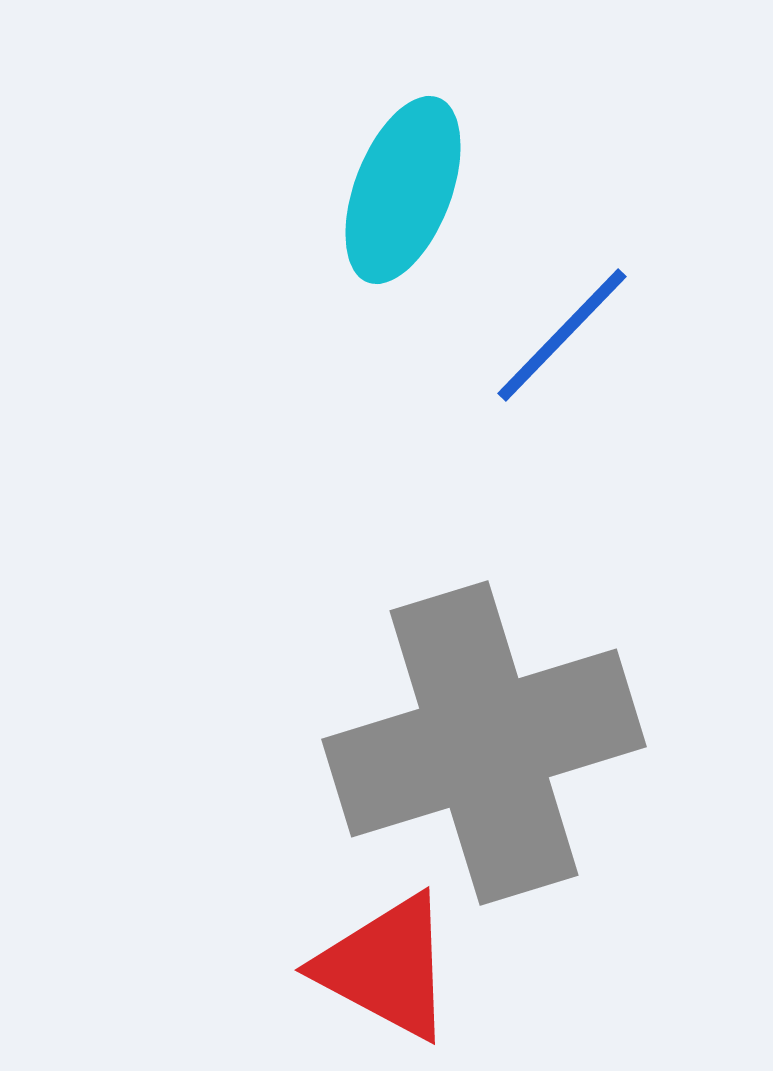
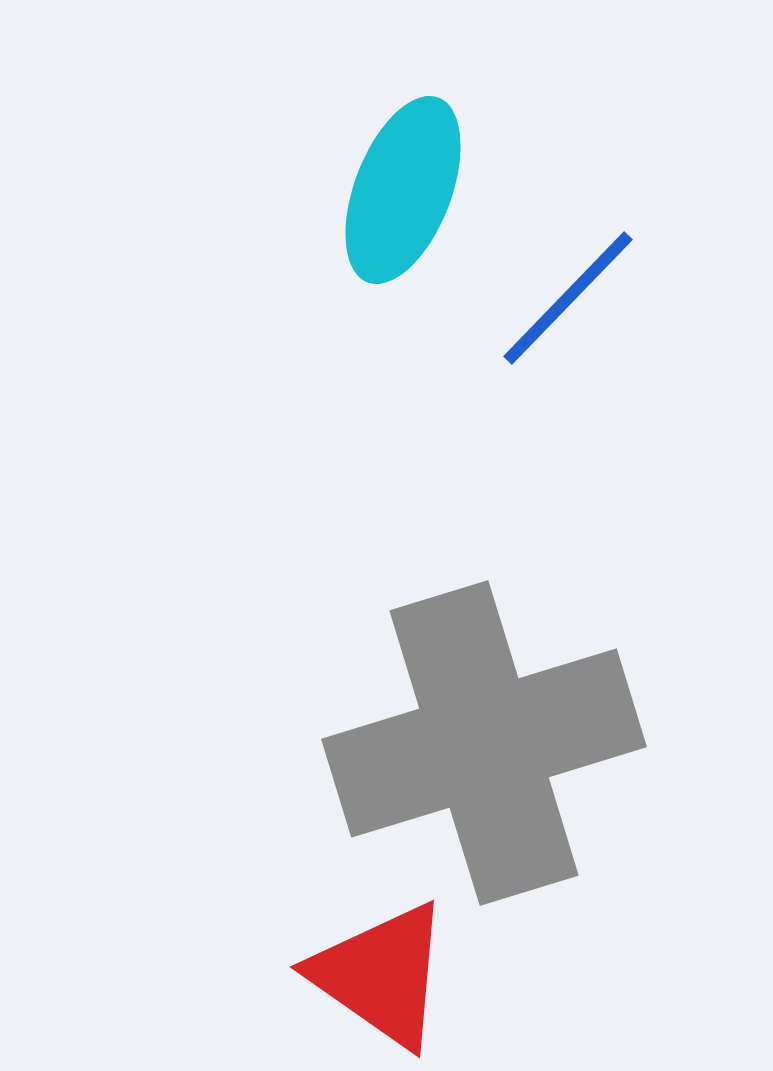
blue line: moved 6 px right, 37 px up
red triangle: moved 5 px left, 8 px down; rotated 7 degrees clockwise
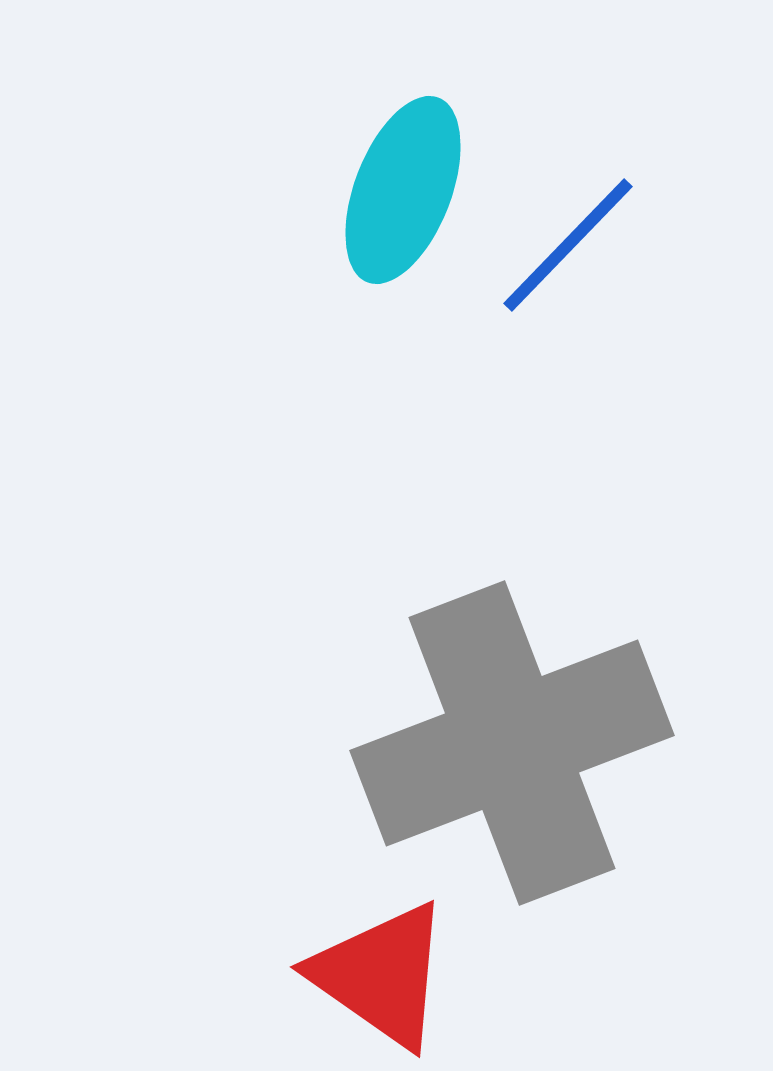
blue line: moved 53 px up
gray cross: moved 28 px right; rotated 4 degrees counterclockwise
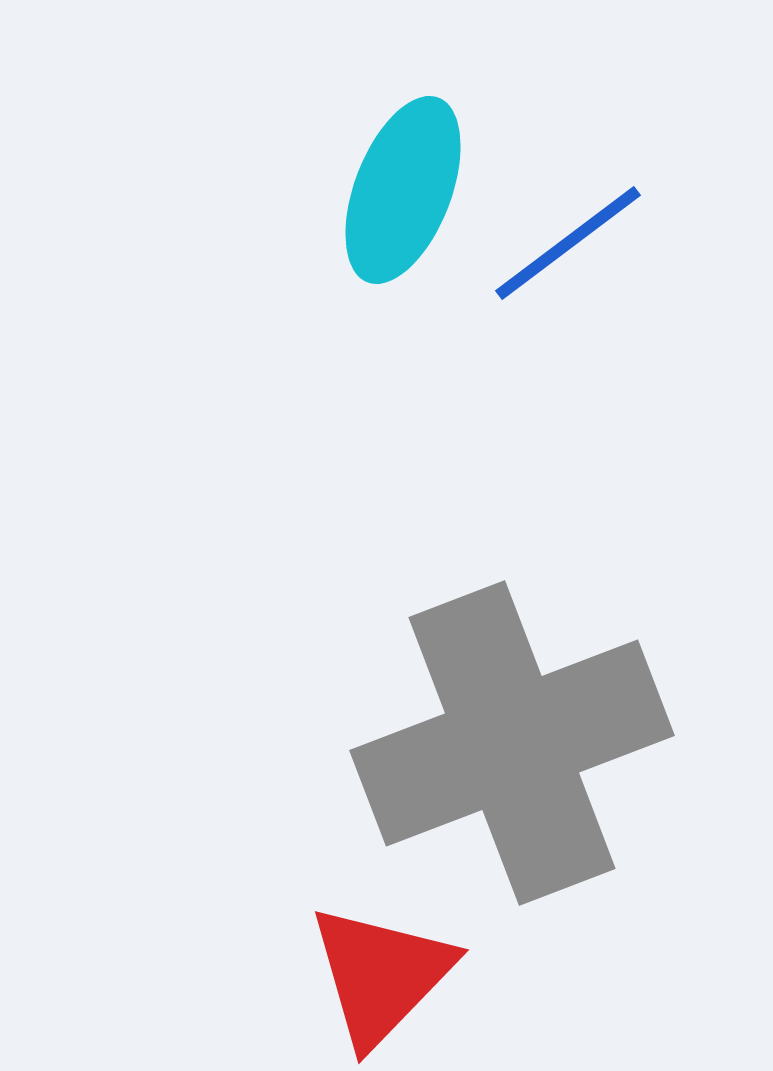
blue line: moved 2 px up; rotated 9 degrees clockwise
red triangle: rotated 39 degrees clockwise
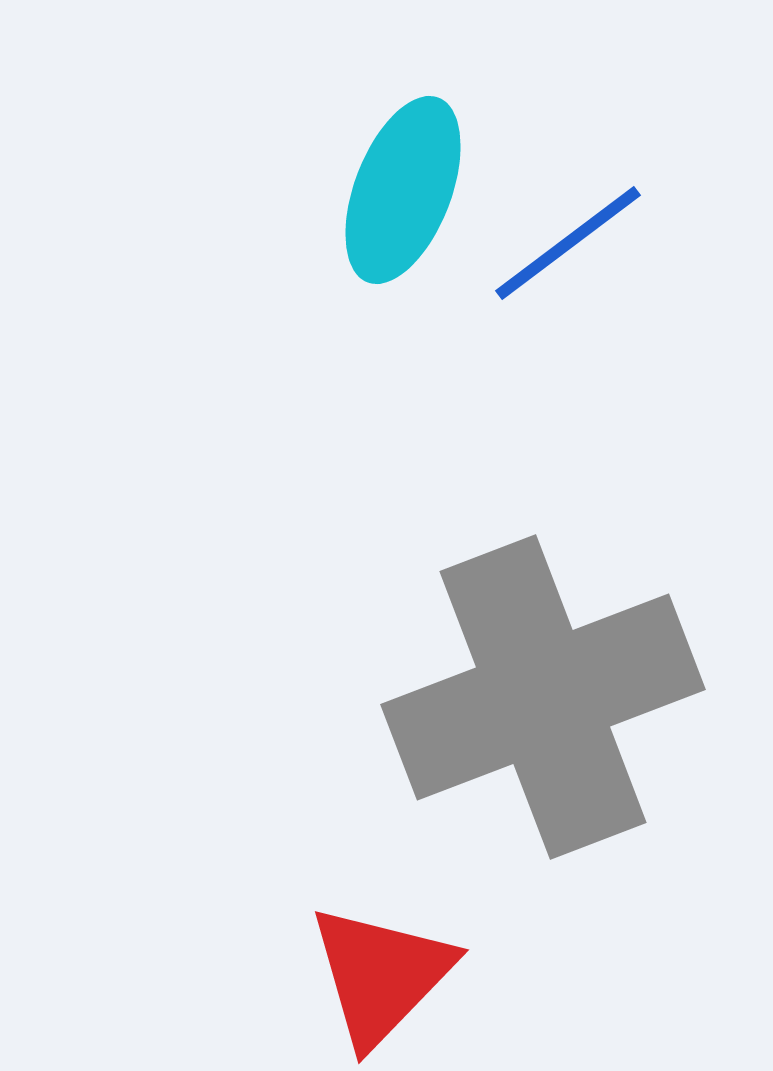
gray cross: moved 31 px right, 46 px up
